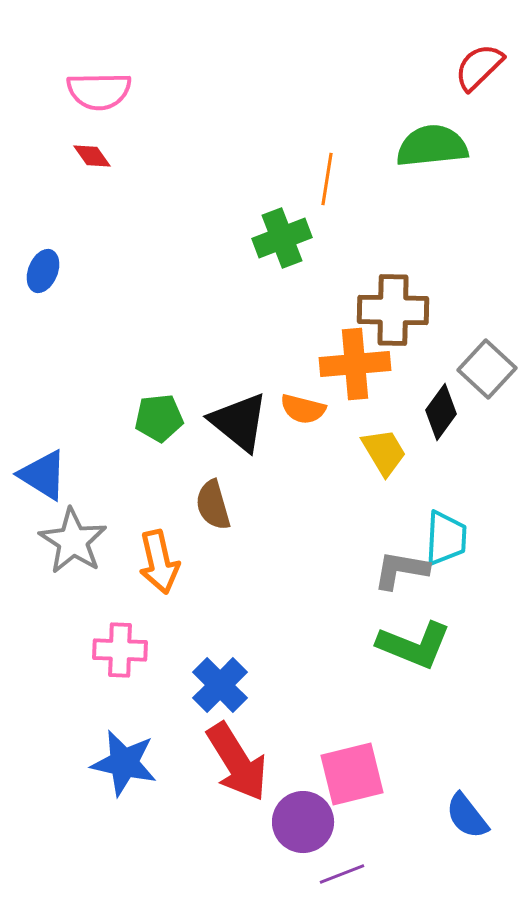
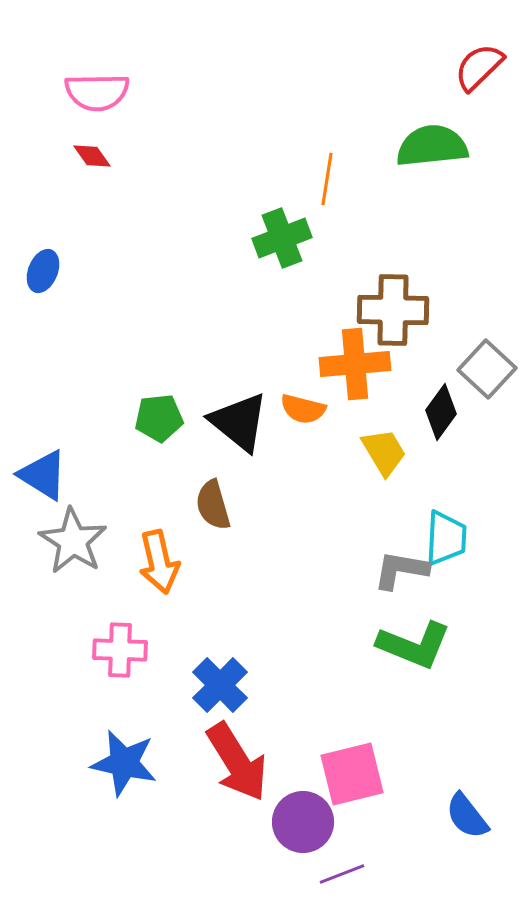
pink semicircle: moved 2 px left, 1 px down
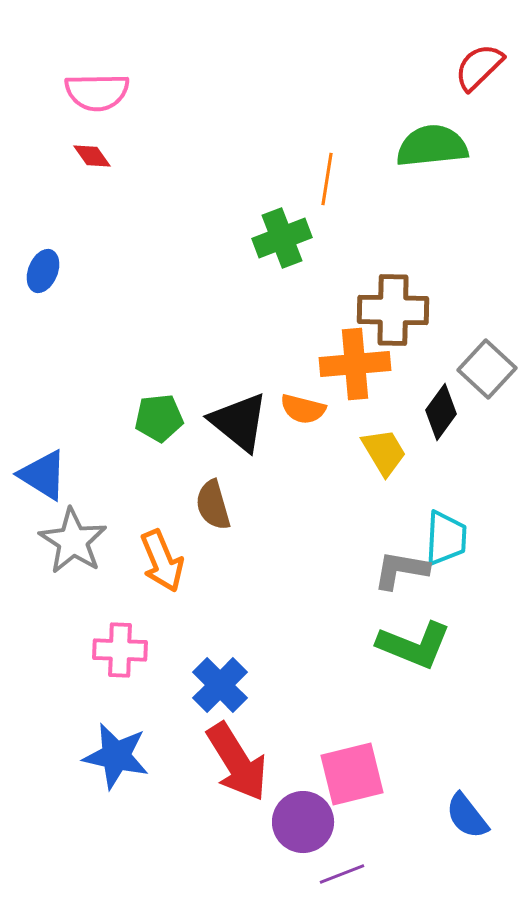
orange arrow: moved 3 px right, 1 px up; rotated 10 degrees counterclockwise
blue star: moved 8 px left, 7 px up
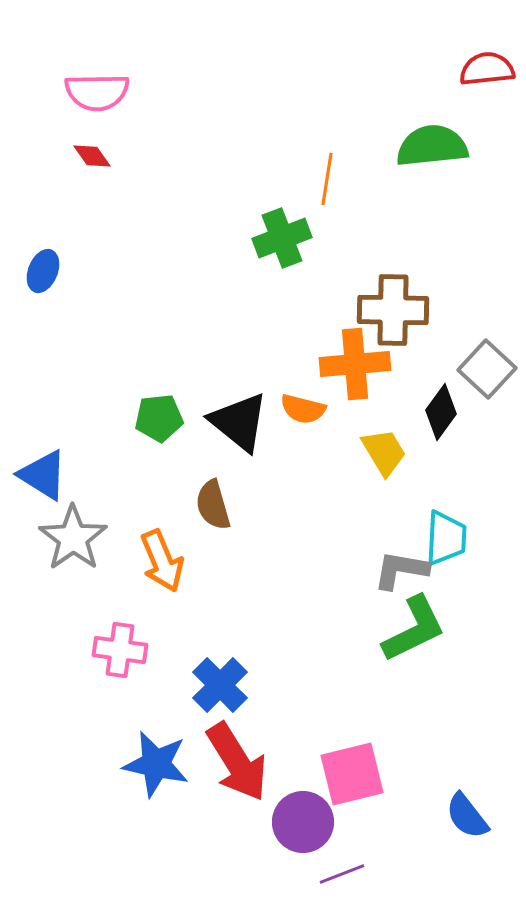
red semicircle: moved 8 px right, 2 px down; rotated 38 degrees clockwise
gray star: moved 3 px up; rotated 4 degrees clockwise
green L-shape: moved 16 px up; rotated 48 degrees counterclockwise
pink cross: rotated 6 degrees clockwise
blue star: moved 40 px right, 8 px down
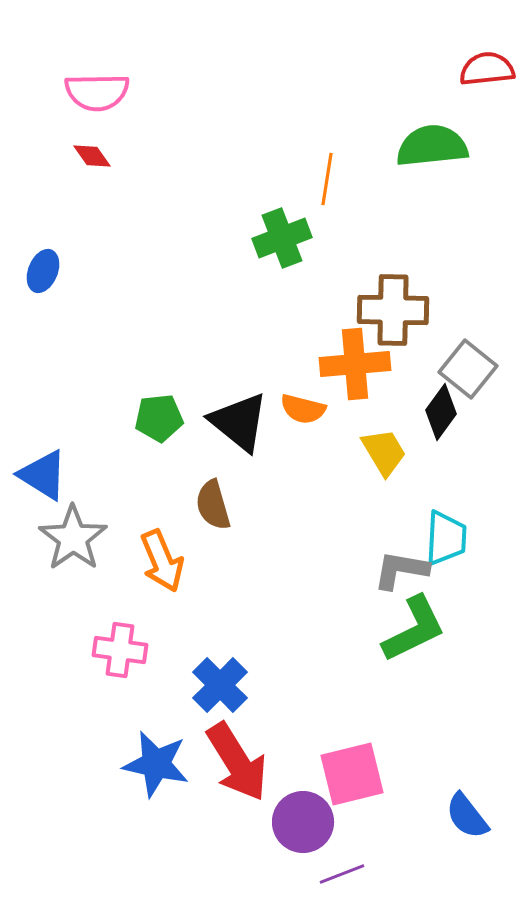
gray square: moved 19 px left; rotated 4 degrees counterclockwise
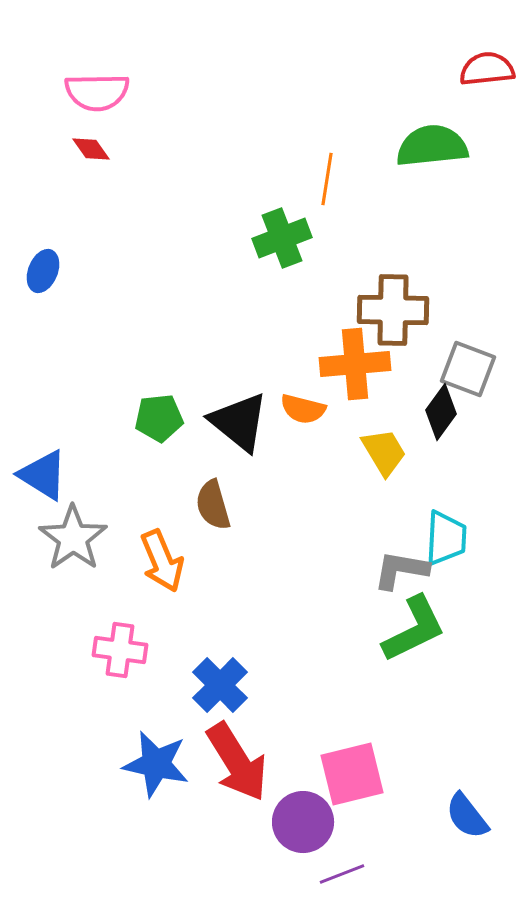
red diamond: moved 1 px left, 7 px up
gray square: rotated 18 degrees counterclockwise
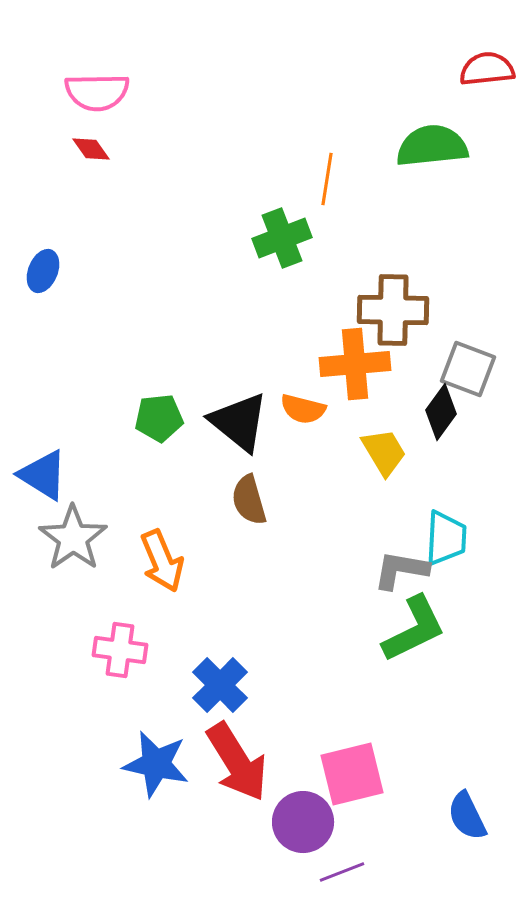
brown semicircle: moved 36 px right, 5 px up
blue semicircle: rotated 12 degrees clockwise
purple line: moved 2 px up
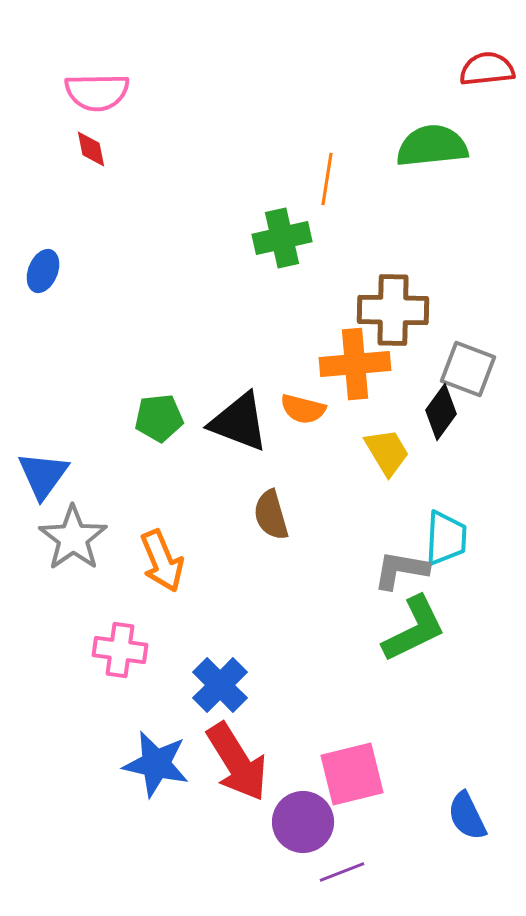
red diamond: rotated 24 degrees clockwise
green cross: rotated 8 degrees clockwise
black triangle: rotated 18 degrees counterclockwise
yellow trapezoid: moved 3 px right
blue triangle: rotated 34 degrees clockwise
brown semicircle: moved 22 px right, 15 px down
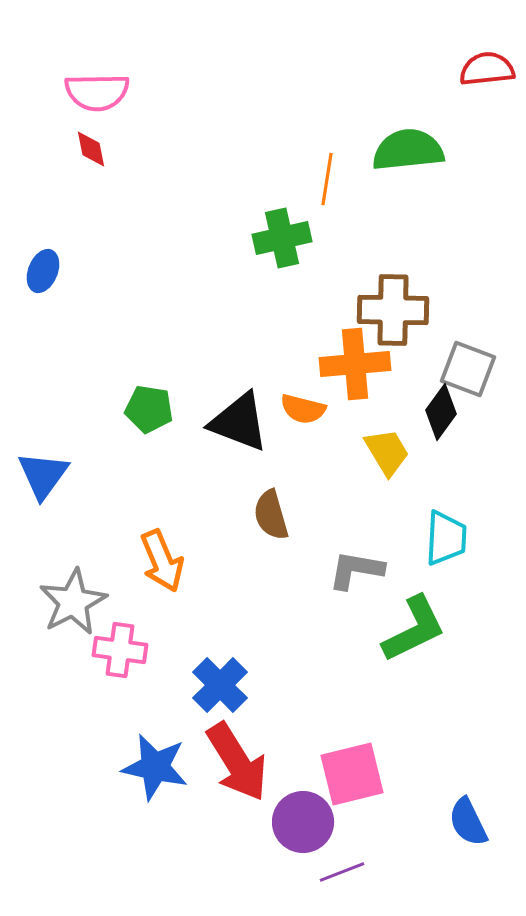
green semicircle: moved 24 px left, 4 px down
green pentagon: moved 10 px left, 9 px up; rotated 15 degrees clockwise
gray star: moved 64 px down; rotated 8 degrees clockwise
gray L-shape: moved 45 px left
blue star: moved 1 px left, 3 px down
blue semicircle: moved 1 px right, 6 px down
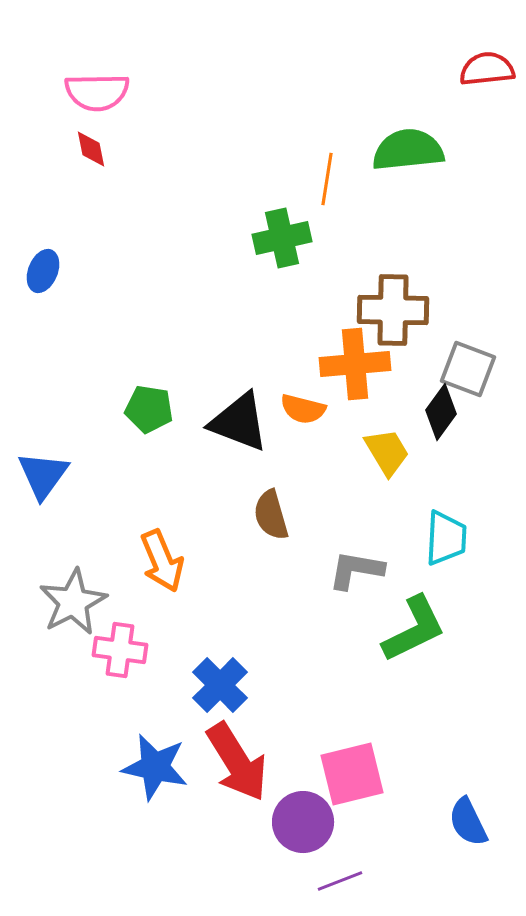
purple line: moved 2 px left, 9 px down
